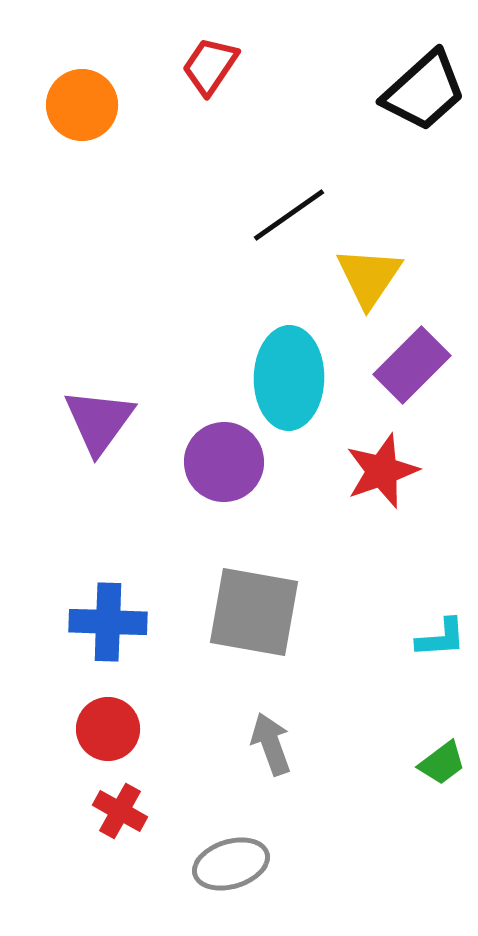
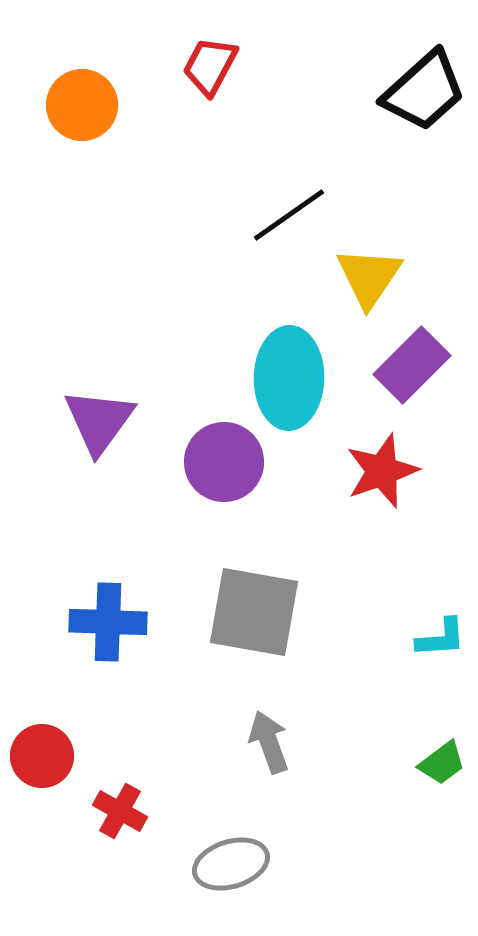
red trapezoid: rotated 6 degrees counterclockwise
red circle: moved 66 px left, 27 px down
gray arrow: moved 2 px left, 2 px up
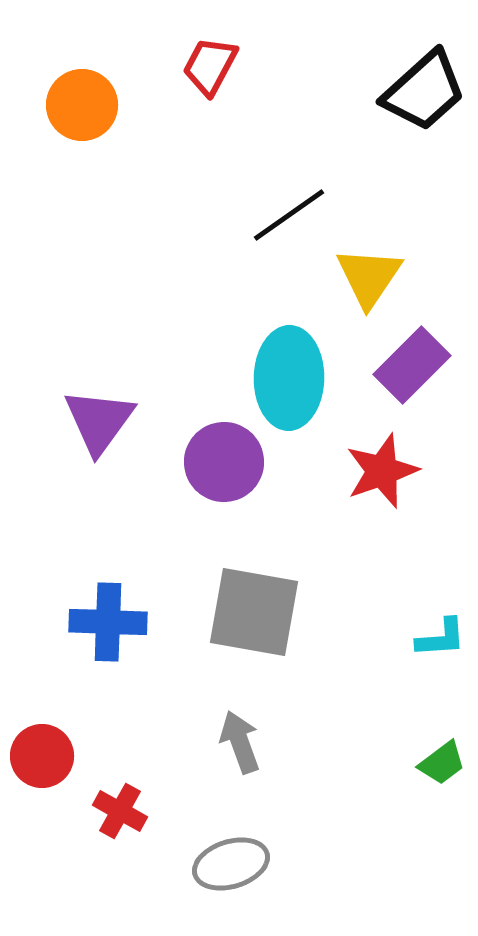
gray arrow: moved 29 px left
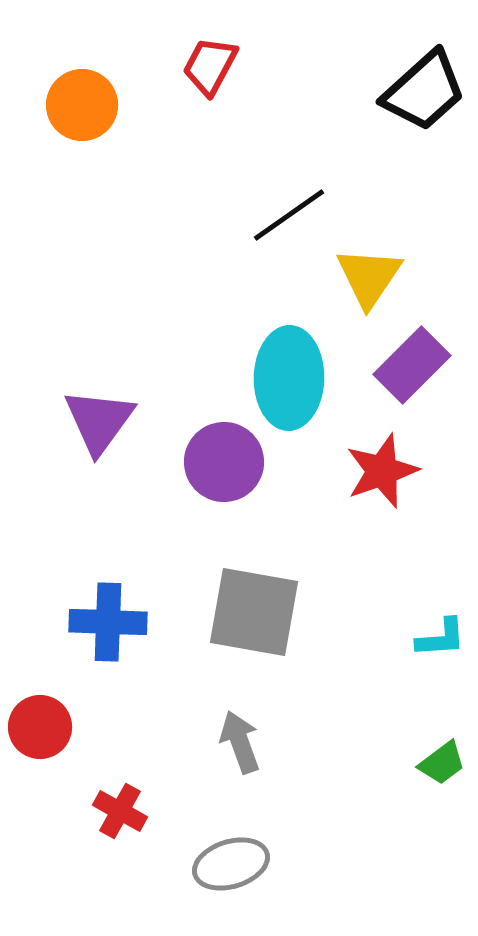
red circle: moved 2 px left, 29 px up
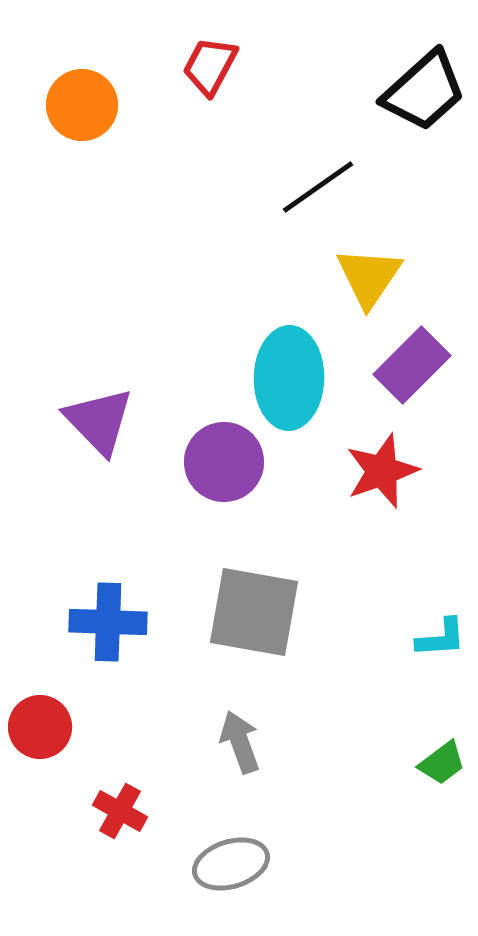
black line: moved 29 px right, 28 px up
purple triangle: rotated 20 degrees counterclockwise
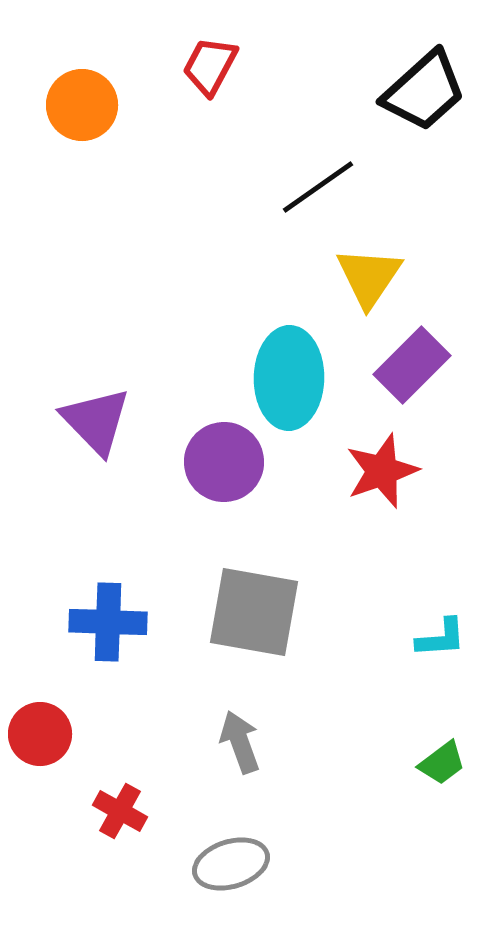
purple triangle: moved 3 px left
red circle: moved 7 px down
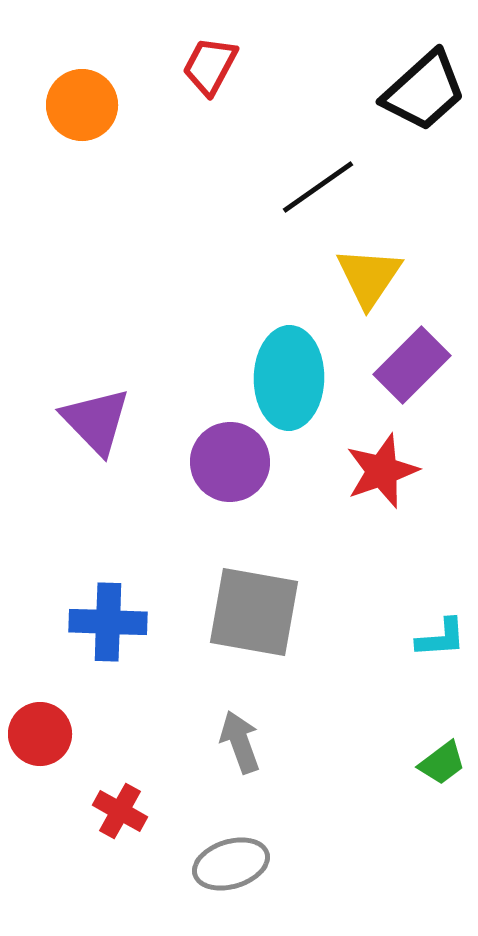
purple circle: moved 6 px right
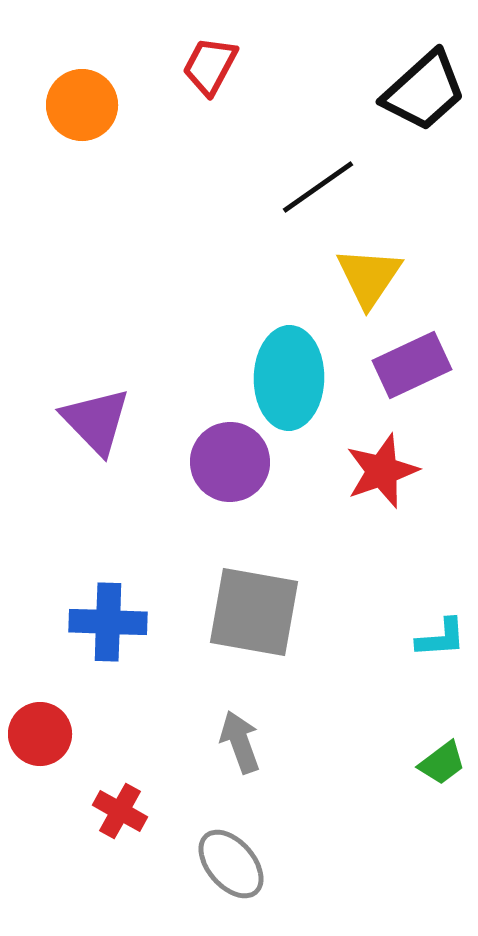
purple rectangle: rotated 20 degrees clockwise
gray ellipse: rotated 66 degrees clockwise
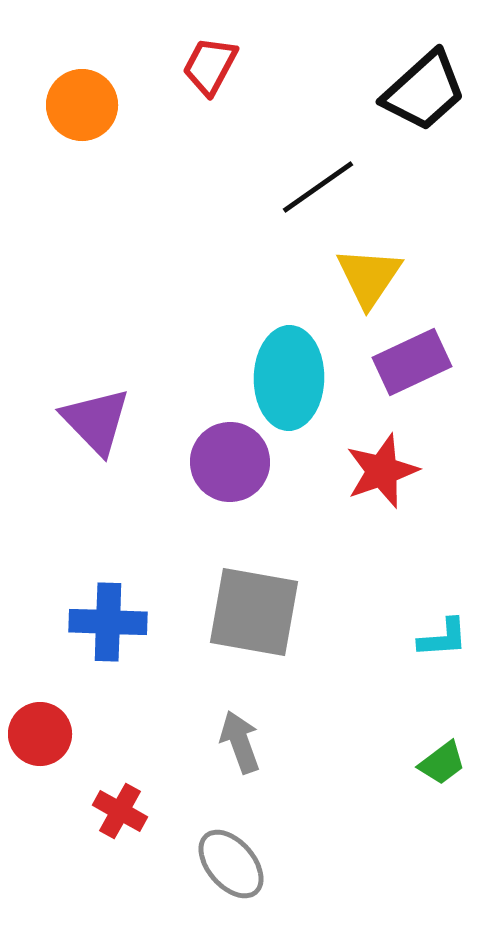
purple rectangle: moved 3 px up
cyan L-shape: moved 2 px right
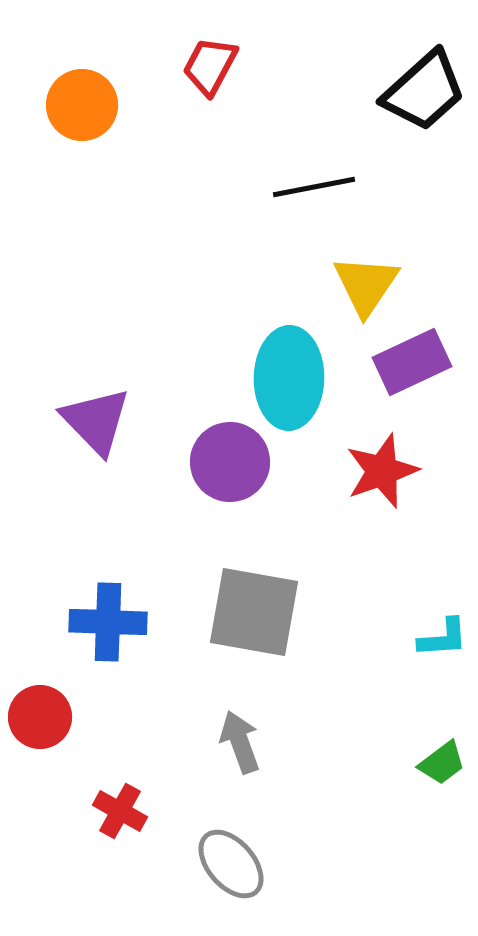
black line: moved 4 px left; rotated 24 degrees clockwise
yellow triangle: moved 3 px left, 8 px down
red circle: moved 17 px up
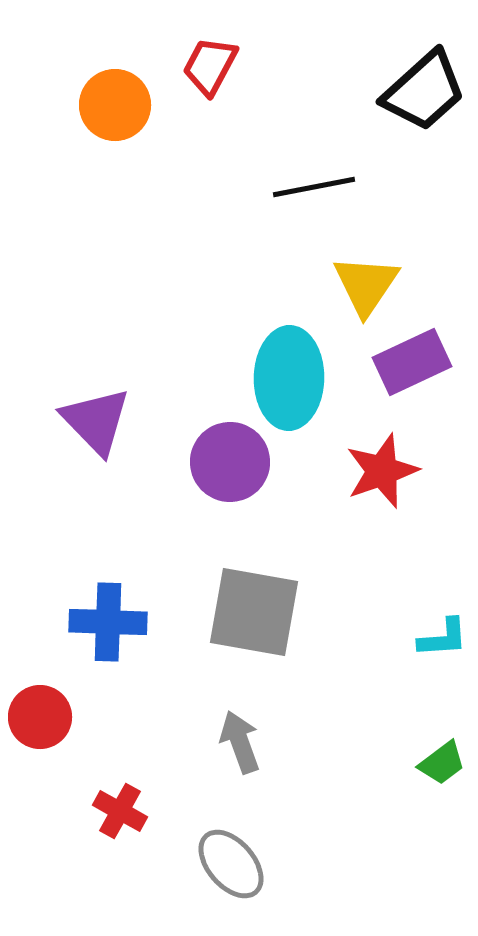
orange circle: moved 33 px right
